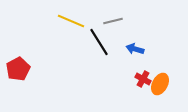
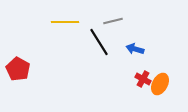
yellow line: moved 6 px left, 1 px down; rotated 24 degrees counterclockwise
red pentagon: rotated 15 degrees counterclockwise
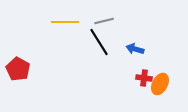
gray line: moved 9 px left
red cross: moved 1 px right, 1 px up; rotated 21 degrees counterclockwise
